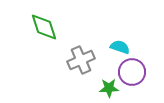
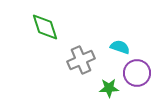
green diamond: moved 1 px right
purple circle: moved 5 px right, 1 px down
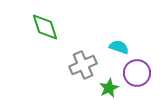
cyan semicircle: moved 1 px left
gray cross: moved 2 px right, 5 px down
green star: rotated 24 degrees counterclockwise
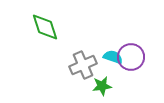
cyan semicircle: moved 6 px left, 10 px down
purple circle: moved 6 px left, 16 px up
green star: moved 7 px left, 2 px up; rotated 18 degrees clockwise
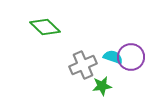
green diamond: rotated 28 degrees counterclockwise
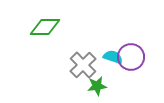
green diamond: rotated 44 degrees counterclockwise
gray cross: rotated 20 degrees counterclockwise
green star: moved 5 px left
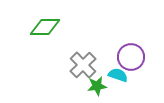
cyan semicircle: moved 5 px right, 18 px down
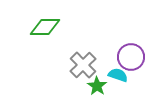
green star: rotated 30 degrees counterclockwise
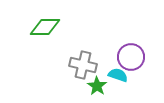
gray cross: rotated 32 degrees counterclockwise
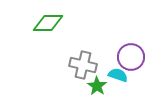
green diamond: moved 3 px right, 4 px up
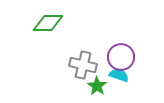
purple circle: moved 10 px left
cyan semicircle: moved 1 px right
